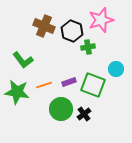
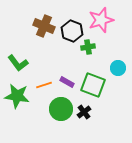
green L-shape: moved 5 px left, 3 px down
cyan circle: moved 2 px right, 1 px up
purple rectangle: moved 2 px left; rotated 48 degrees clockwise
green star: moved 4 px down
black cross: moved 2 px up
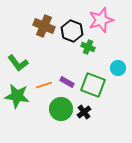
green cross: rotated 32 degrees clockwise
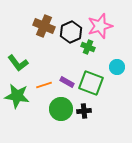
pink star: moved 1 px left, 6 px down
black hexagon: moved 1 px left, 1 px down; rotated 15 degrees clockwise
cyan circle: moved 1 px left, 1 px up
green square: moved 2 px left, 2 px up
black cross: moved 1 px up; rotated 32 degrees clockwise
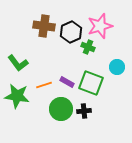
brown cross: rotated 15 degrees counterclockwise
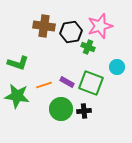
black hexagon: rotated 15 degrees clockwise
green L-shape: rotated 35 degrees counterclockwise
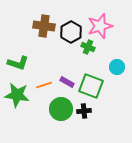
black hexagon: rotated 20 degrees counterclockwise
green square: moved 3 px down
green star: moved 1 px up
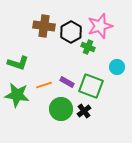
black cross: rotated 32 degrees counterclockwise
